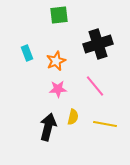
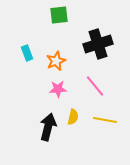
yellow line: moved 4 px up
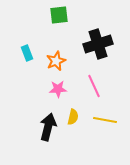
pink line: moved 1 px left; rotated 15 degrees clockwise
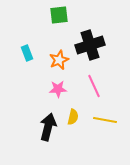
black cross: moved 8 px left, 1 px down
orange star: moved 3 px right, 1 px up
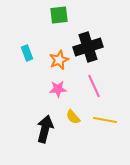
black cross: moved 2 px left, 2 px down
yellow semicircle: rotated 126 degrees clockwise
black arrow: moved 3 px left, 2 px down
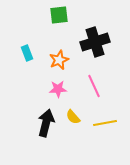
black cross: moved 7 px right, 5 px up
yellow line: moved 3 px down; rotated 20 degrees counterclockwise
black arrow: moved 1 px right, 6 px up
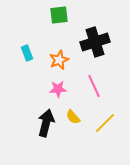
yellow line: rotated 35 degrees counterclockwise
